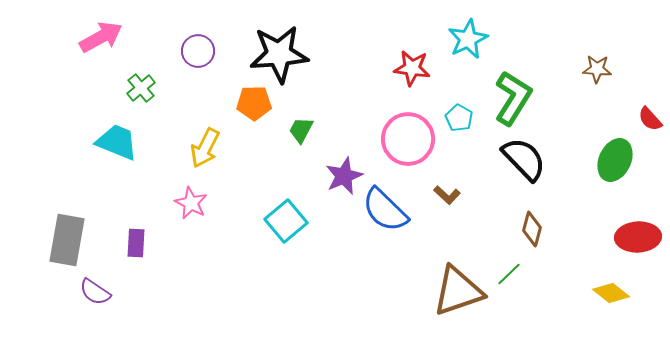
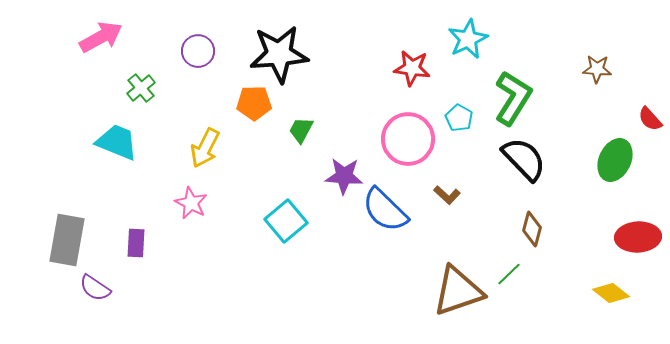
purple star: rotated 27 degrees clockwise
purple semicircle: moved 4 px up
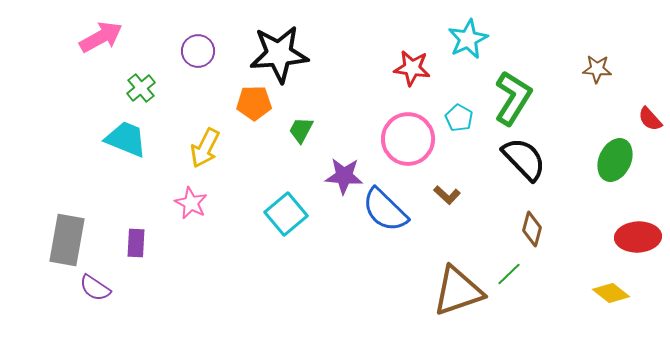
cyan trapezoid: moved 9 px right, 3 px up
cyan square: moved 7 px up
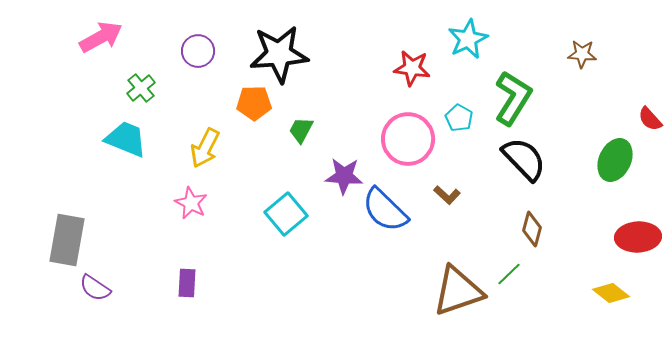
brown star: moved 15 px left, 15 px up
purple rectangle: moved 51 px right, 40 px down
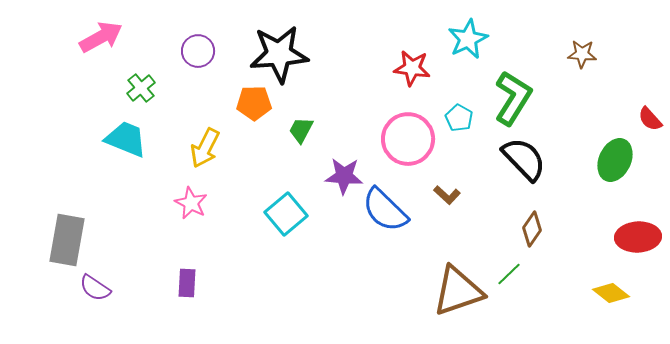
brown diamond: rotated 20 degrees clockwise
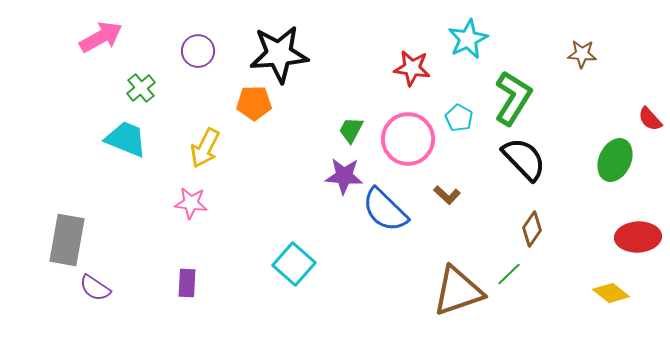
green trapezoid: moved 50 px right
pink star: rotated 20 degrees counterclockwise
cyan square: moved 8 px right, 50 px down; rotated 9 degrees counterclockwise
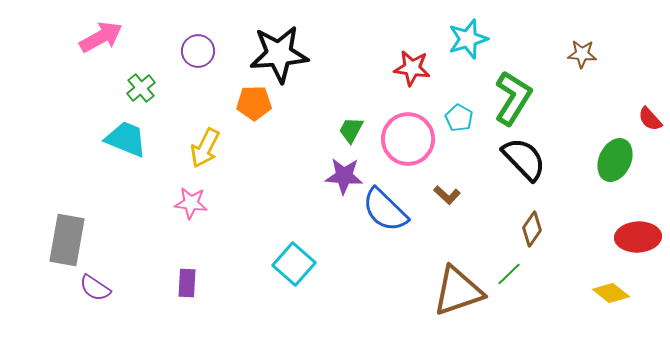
cyan star: rotated 9 degrees clockwise
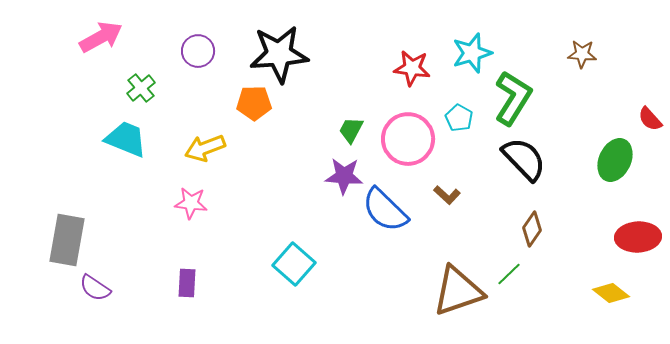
cyan star: moved 4 px right, 14 px down
yellow arrow: rotated 42 degrees clockwise
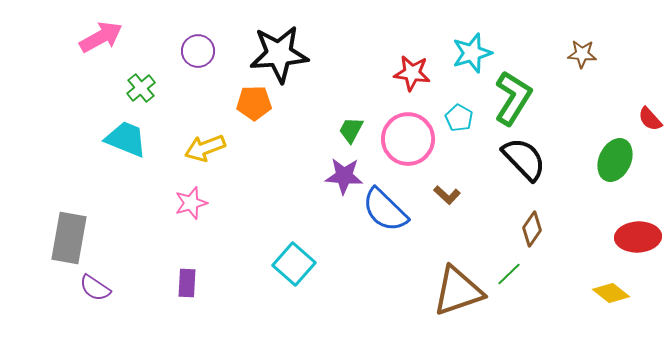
red star: moved 5 px down
pink star: rotated 24 degrees counterclockwise
gray rectangle: moved 2 px right, 2 px up
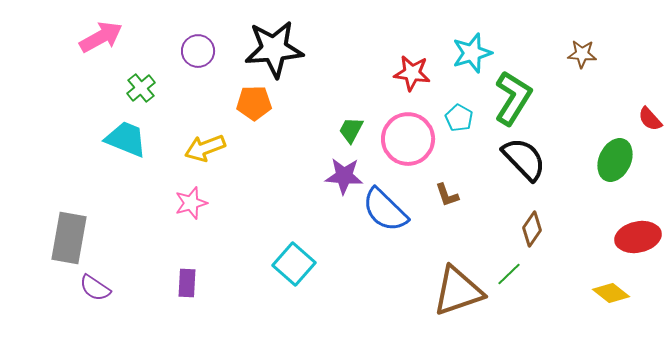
black star: moved 5 px left, 5 px up
brown L-shape: rotated 28 degrees clockwise
red ellipse: rotated 9 degrees counterclockwise
